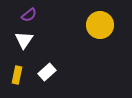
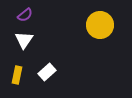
purple semicircle: moved 4 px left
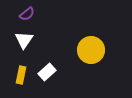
purple semicircle: moved 2 px right, 1 px up
yellow circle: moved 9 px left, 25 px down
yellow rectangle: moved 4 px right
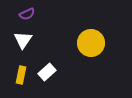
purple semicircle: rotated 14 degrees clockwise
white triangle: moved 1 px left
yellow circle: moved 7 px up
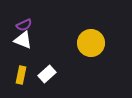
purple semicircle: moved 3 px left, 11 px down
white triangle: rotated 42 degrees counterclockwise
white rectangle: moved 2 px down
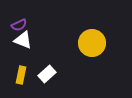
purple semicircle: moved 5 px left
yellow circle: moved 1 px right
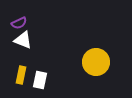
purple semicircle: moved 2 px up
yellow circle: moved 4 px right, 19 px down
white rectangle: moved 7 px left, 6 px down; rotated 36 degrees counterclockwise
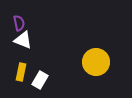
purple semicircle: rotated 77 degrees counterclockwise
yellow rectangle: moved 3 px up
white rectangle: rotated 18 degrees clockwise
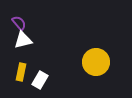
purple semicircle: rotated 28 degrees counterclockwise
white triangle: rotated 36 degrees counterclockwise
